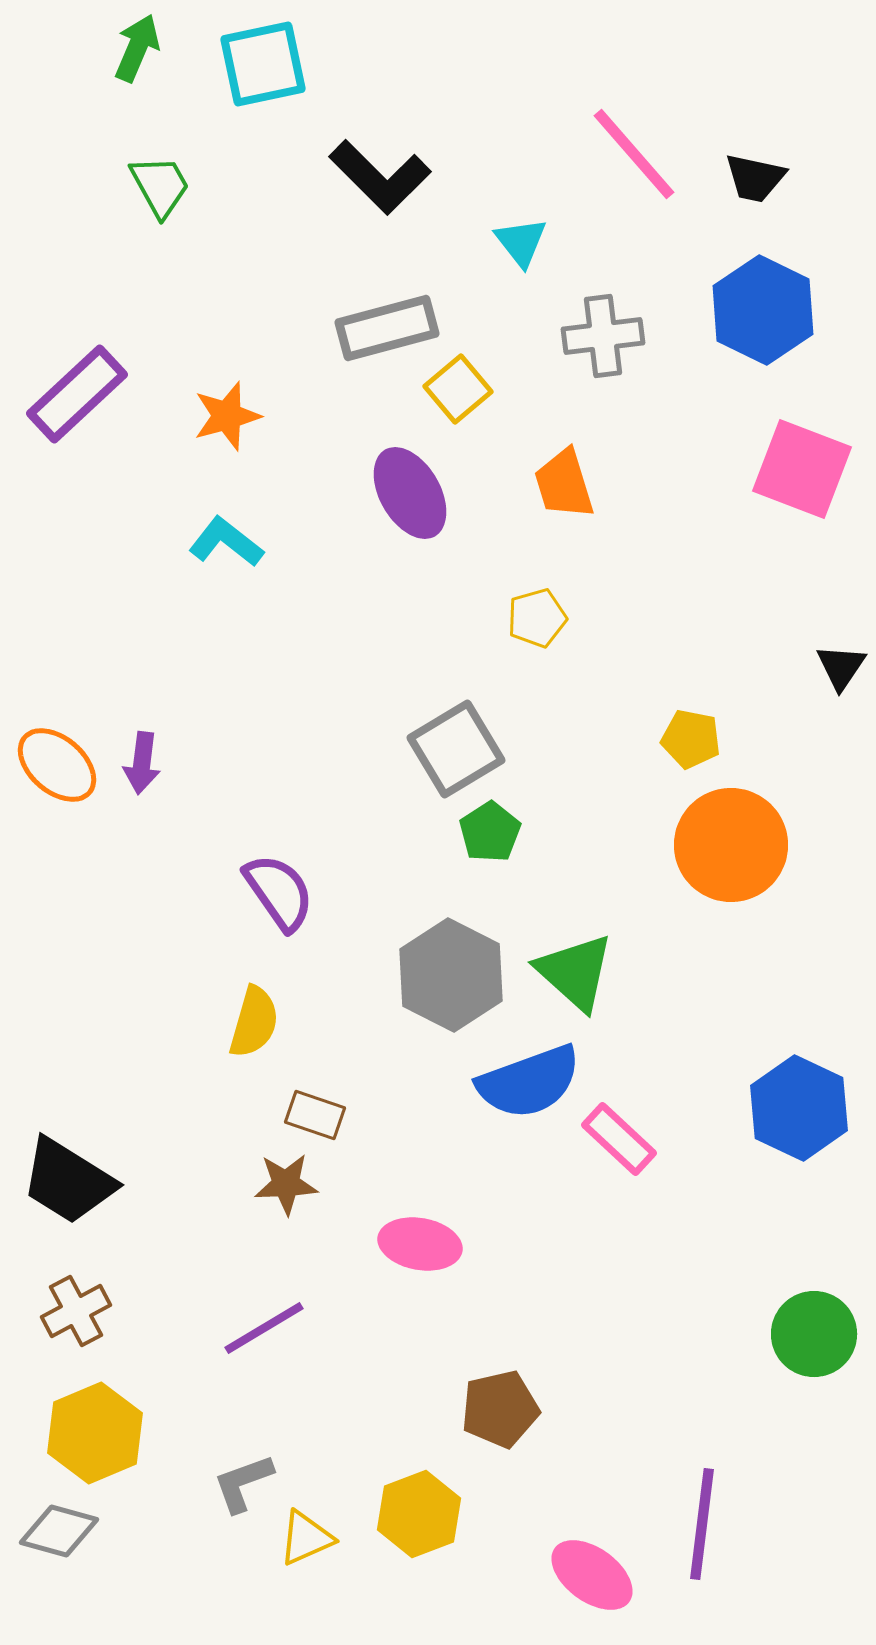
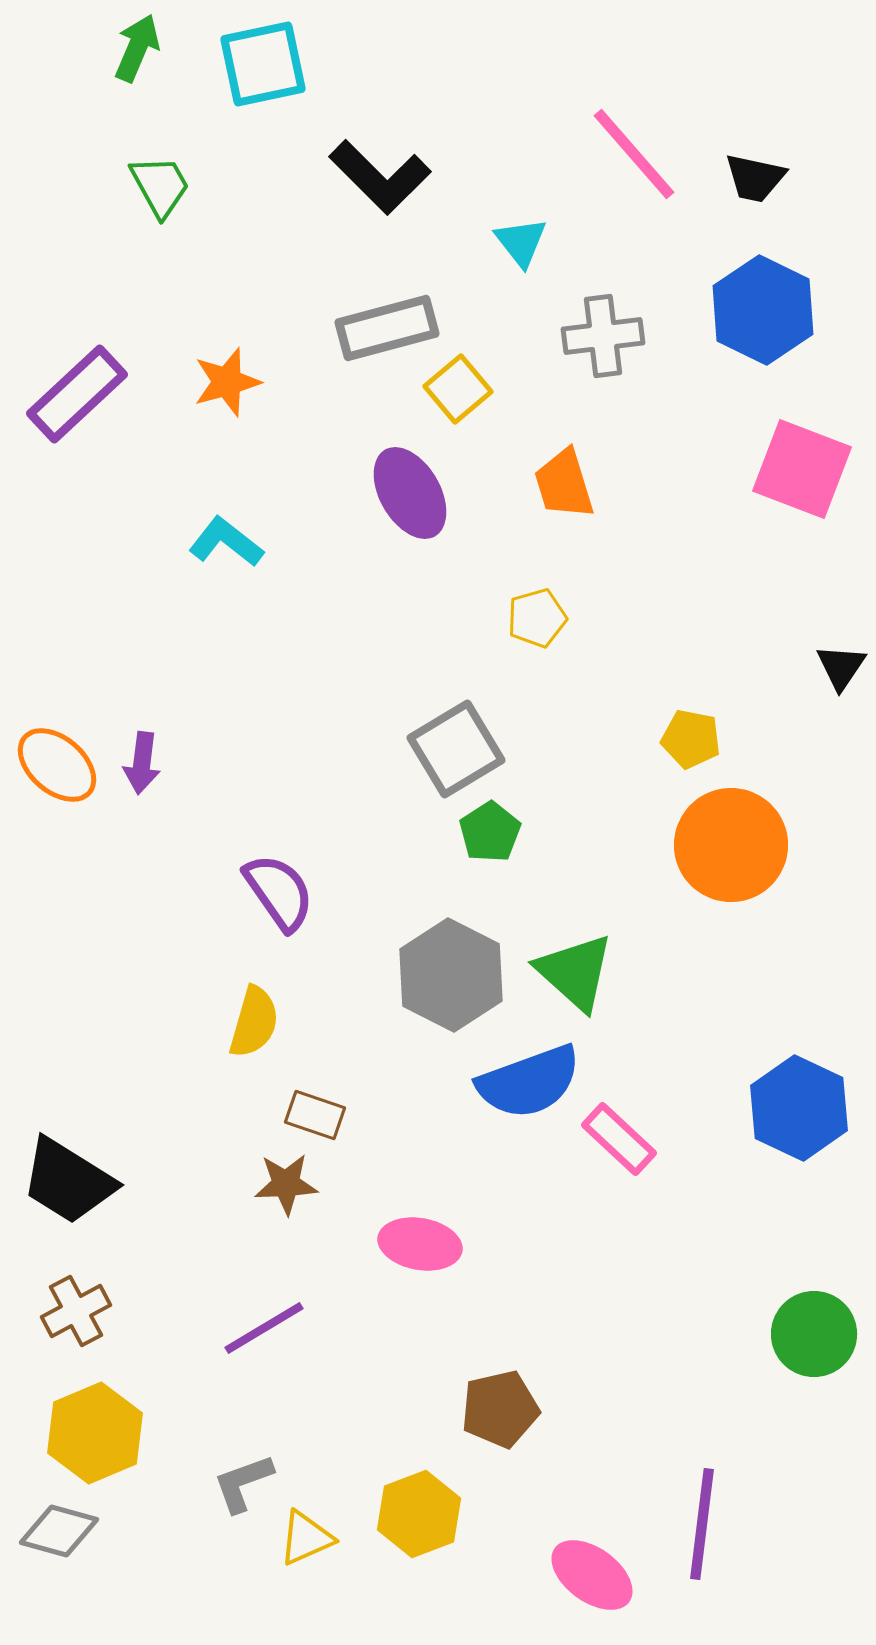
orange star at (227, 416): moved 34 px up
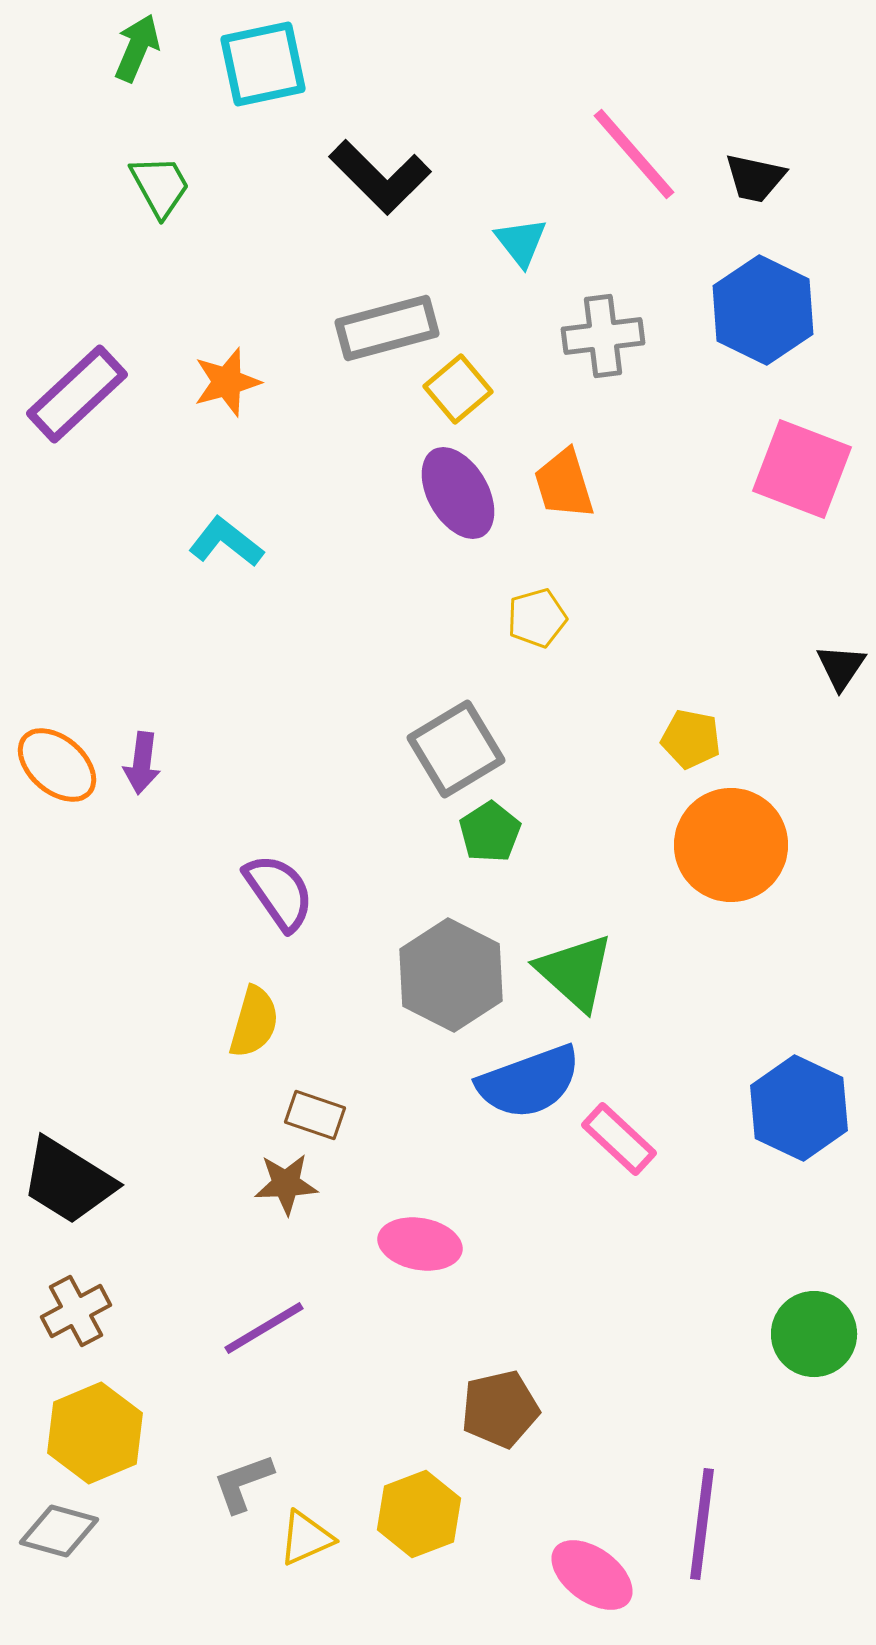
purple ellipse at (410, 493): moved 48 px right
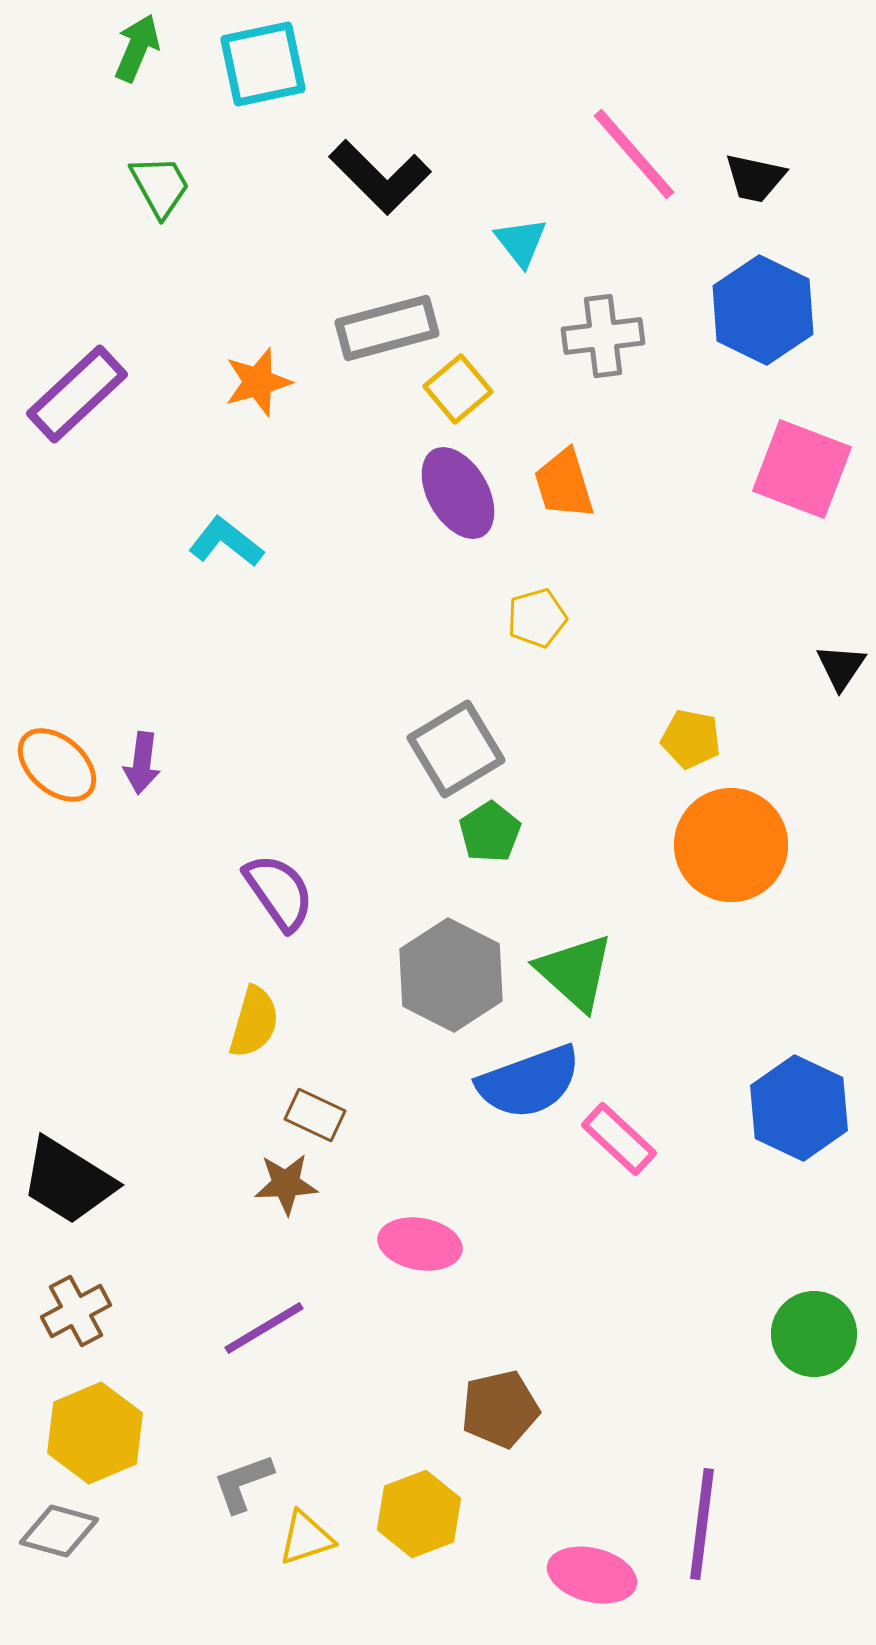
orange star at (227, 382): moved 31 px right
brown rectangle at (315, 1115): rotated 6 degrees clockwise
yellow triangle at (306, 1538): rotated 6 degrees clockwise
pink ellipse at (592, 1575): rotated 22 degrees counterclockwise
